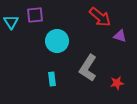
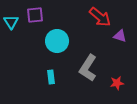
cyan rectangle: moved 1 px left, 2 px up
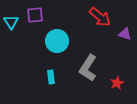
purple triangle: moved 5 px right, 2 px up
red star: rotated 16 degrees counterclockwise
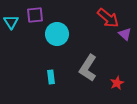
red arrow: moved 8 px right, 1 px down
purple triangle: rotated 24 degrees clockwise
cyan circle: moved 7 px up
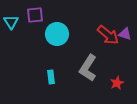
red arrow: moved 17 px down
purple triangle: rotated 24 degrees counterclockwise
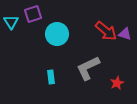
purple square: moved 2 px left, 1 px up; rotated 12 degrees counterclockwise
red arrow: moved 2 px left, 4 px up
gray L-shape: rotated 32 degrees clockwise
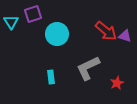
purple triangle: moved 2 px down
